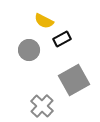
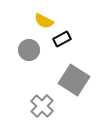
gray square: rotated 28 degrees counterclockwise
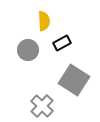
yellow semicircle: rotated 120 degrees counterclockwise
black rectangle: moved 4 px down
gray circle: moved 1 px left
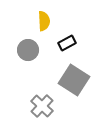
black rectangle: moved 5 px right
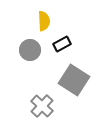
black rectangle: moved 5 px left, 1 px down
gray circle: moved 2 px right
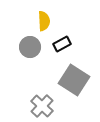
gray circle: moved 3 px up
